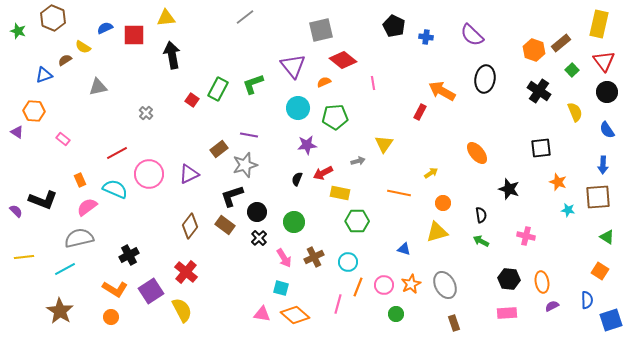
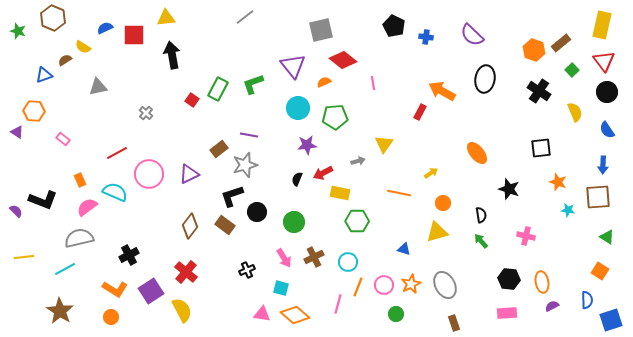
yellow rectangle at (599, 24): moved 3 px right, 1 px down
cyan semicircle at (115, 189): moved 3 px down
black cross at (259, 238): moved 12 px left, 32 px down; rotated 21 degrees clockwise
green arrow at (481, 241): rotated 21 degrees clockwise
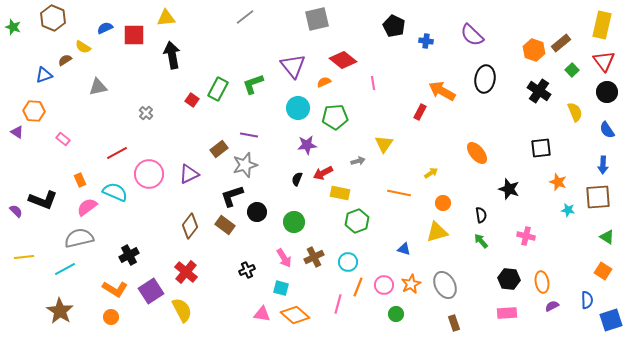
gray square at (321, 30): moved 4 px left, 11 px up
green star at (18, 31): moved 5 px left, 4 px up
blue cross at (426, 37): moved 4 px down
green hexagon at (357, 221): rotated 20 degrees counterclockwise
orange square at (600, 271): moved 3 px right
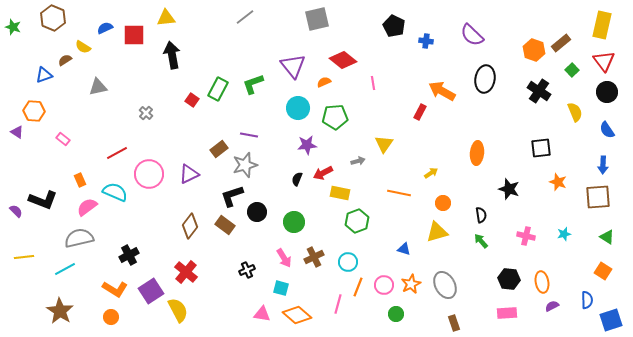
orange ellipse at (477, 153): rotated 45 degrees clockwise
cyan star at (568, 210): moved 4 px left, 24 px down; rotated 24 degrees counterclockwise
yellow semicircle at (182, 310): moved 4 px left
orange diamond at (295, 315): moved 2 px right
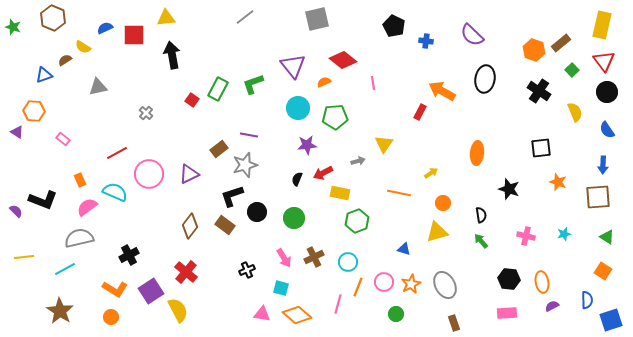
green circle at (294, 222): moved 4 px up
pink circle at (384, 285): moved 3 px up
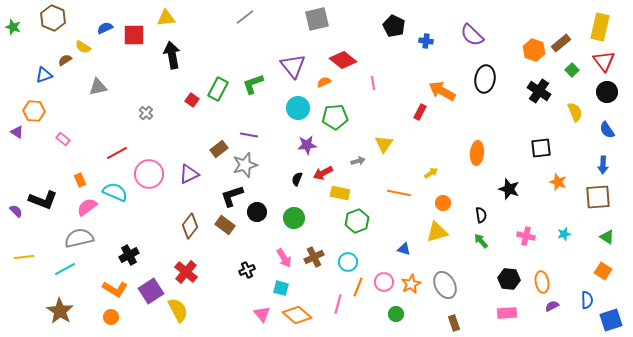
yellow rectangle at (602, 25): moved 2 px left, 2 px down
pink triangle at (262, 314): rotated 42 degrees clockwise
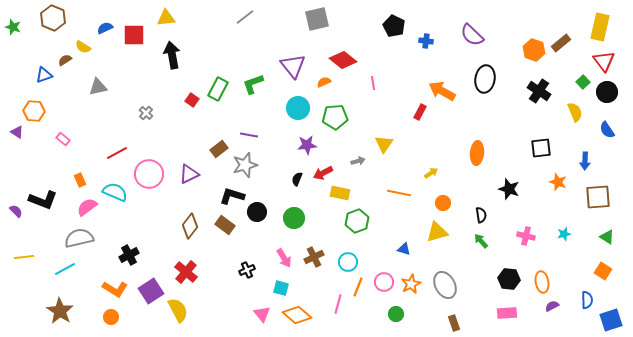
green square at (572, 70): moved 11 px right, 12 px down
blue arrow at (603, 165): moved 18 px left, 4 px up
black L-shape at (232, 196): rotated 35 degrees clockwise
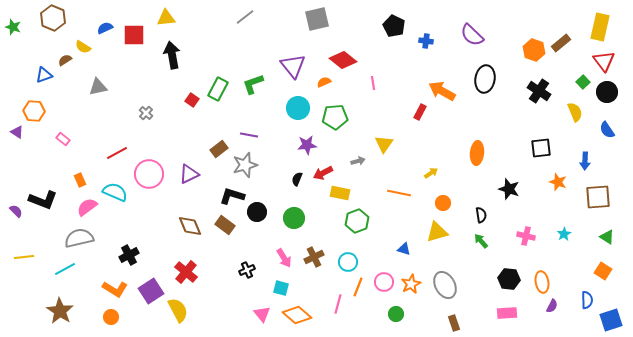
brown diamond at (190, 226): rotated 60 degrees counterclockwise
cyan star at (564, 234): rotated 16 degrees counterclockwise
purple semicircle at (552, 306): rotated 144 degrees clockwise
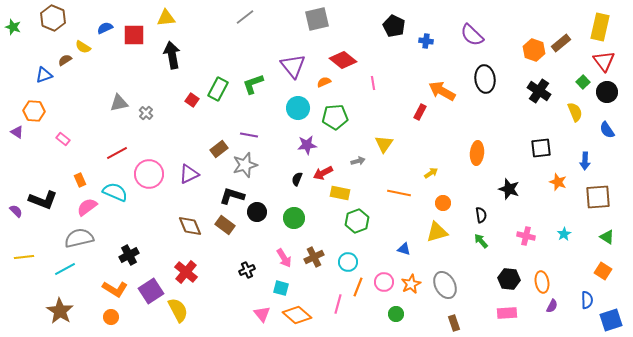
black ellipse at (485, 79): rotated 16 degrees counterclockwise
gray triangle at (98, 87): moved 21 px right, 16 px down
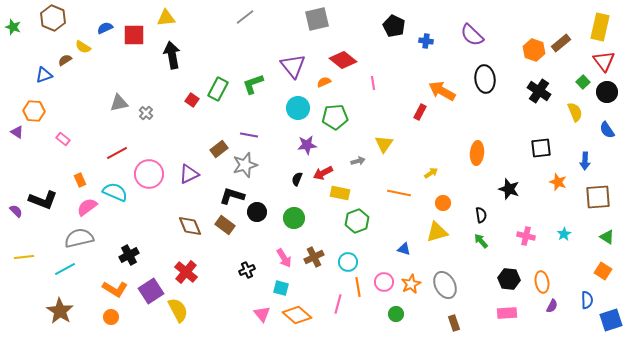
orange line at (358, 287): rotated 30 degrees counterclockwise
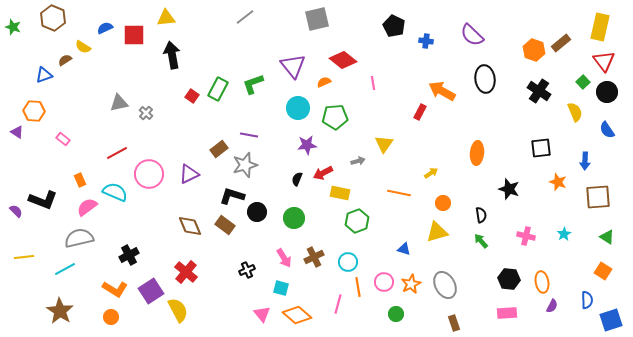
red square at (192, 100): moved 4 px up
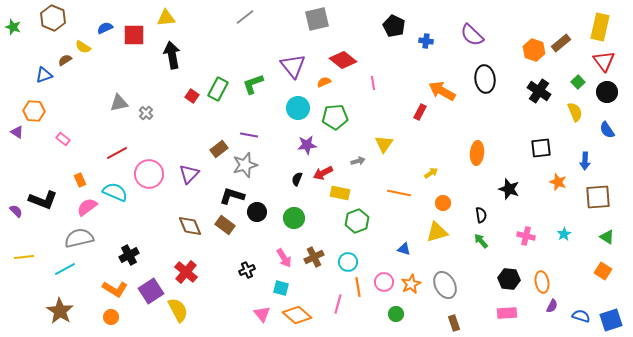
green square at (583, 82): moved 5 px left
purple triangle at (189, 174): rotated 20 degrees counterclockwise
blue semicircle at (587, 300): moved 6 px left, 16 px down; rotated 72 degrees counterclockwise
